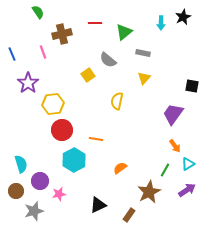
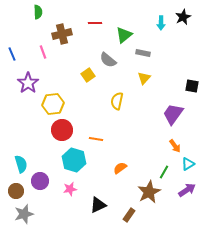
green semicircle: rotated 32 degrees clockwise
green triangle: moved 3 px down
cyan hexagon: rotated 15 degrees counterclockwise
green line: moved 1 px left, 2 px down
pink star: moved 11 px right, 5 px up
gray star: moved 10 px left, 3 px down
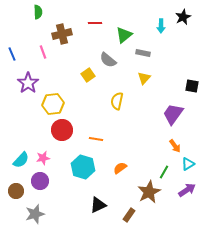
cyan arrow: moved 3 px down
cyan hexagon: moved 9 px right, 7 px down
cyan semicircle: moved 4 px up; rotated 60 degrees clockwise
pink star: moved 27 px left, 31 px up
gray star: moved 11 px right
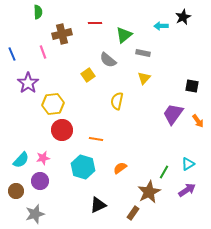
cyan arrow: rotated 88 degrees clockwise
orange arrow: moved 23 px right, 25 px up
brown rectangle: moved 4 px right, 2 px up
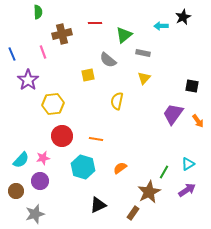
yellow square: rotated 24 degrees clockwise
purple star: moved 3 px up
red circle: moved 6 px down
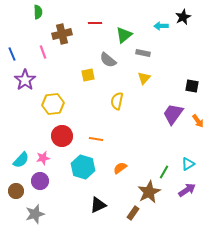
purple star: moved 3 px left
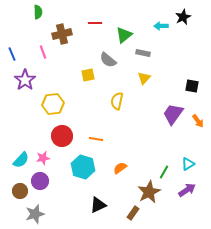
brown circle: moved 4 px right
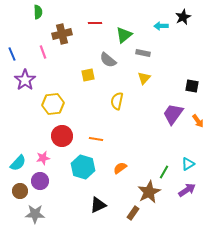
cyan semicircle: moved 3 px left, 3 px down
gray star: rotated 18 degrees clockwise
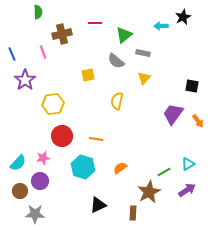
gray semicircle: moved 8 px right, 1 px down
green line: rotated 32 degrees clockwise
brown rectangle: rotated 32 degrees counterclockwise
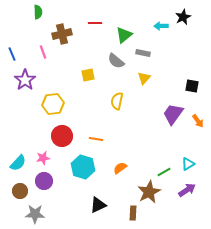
purple circle: moved 4 px right
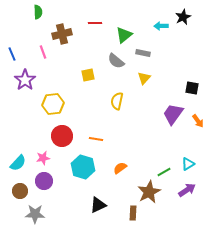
black square: moved 2 px down
